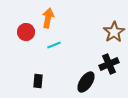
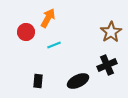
orange arrow: rotated 18 degrees clockwise
brown star: moved 3 px left
black cross: moved 2 px left, 1 px down
black ellipse: moved 8 px left, 1 px up; rotated 30 degrees clockwise
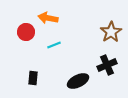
orange arrow: rotated 108 degrees counterclockwise
black rectangle: moved 5 px left, 3 px up
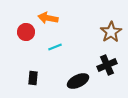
cyan line: moved 1 px right, 2 px down
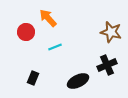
orange arrow: rotated 36 degrees clockwise
brown star: rotated 25 degrees counterclockwise
black rectangle: rotated 16 degrees clockwise
